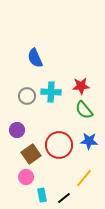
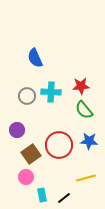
yellow line: moved 2 px right; rotated 36 degrees clockwise
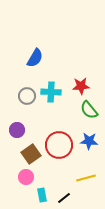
blue semicircle: rotated 126 degrees counterclockwise
green semicircle: moved 5 px right
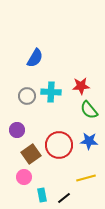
pink circle: moved 2 px left
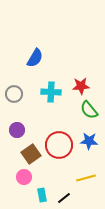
gray circle: moved 13 px left, 2 px up
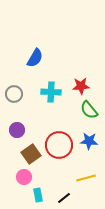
cyan rectangle: moved 4 px left
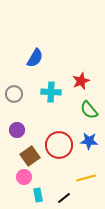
red star: moved 5 px up; rotated 18 degrees counterclockwise
brown square: moved 1 px left, 2 px down
